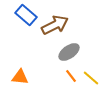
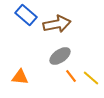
brown arrow: moved 2 px right, 1 px up; rotated 16 degrees clockwise
gray ellipse: moved 9 px left, 4 px down
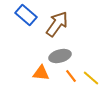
brown arrow: rotated 44 degrees counterclockwise
gray ellipse: rotated 20 degrees clockwise
orange triangle: moved 21 px right, 4 px up
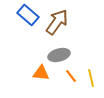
blue rectangle: moved 2 px right
brown arrow: moved 2 px up
gray ellipse: moved 1 px left, 1 px up
yellow line: rotated 36 degrees clockwise
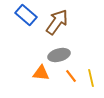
blue rectangle: moved 2 px left
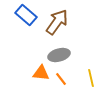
orange line: moved 10 px left, 3 px down
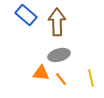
brown arrow: rotated 36 degrees counterclockwise
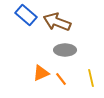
brown arrow: rotated 68 degrees counterclockwise
gray ellipse: moved 6 px right, 5 px up; rotated 15 degrees clockwise
orange triangle: rotated 30 degrees counterclockwise
